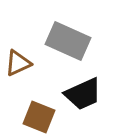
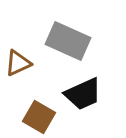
brown square: rotated 8 degrees clockwise
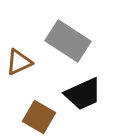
gray rectangle: rotated 9 degrees clockwise
brown triangle: moved 1 px right, 1 px up
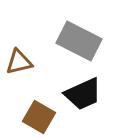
gray rectangle: moved 11 px right; rotated 6 degrees counterclockwise
brown triangle: rotated 12 degrees clockwise
